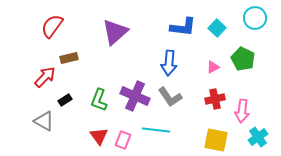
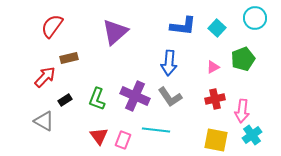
blue L-shape: moved 1 px up
green pentagon: rotated 25 degrees clockwise
green L-shape: moved 2 px left, 1 px up
cyan cross: moved 6 px left, 2 px up
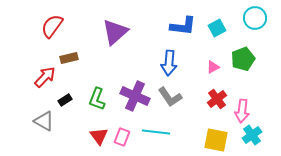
cyan square: rotated 18 degrees clockwise
red cross: moved 2 px right; rotated 24 degrees counterclockwise
cyan line: moved 2 px down
pink rectangle: moved 1 px left, 3 px up
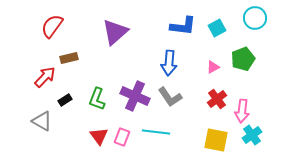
gray triangle: moved 2 px left
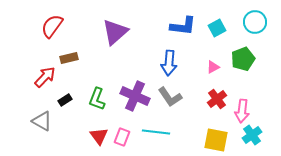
cyan circle: moved 4 px down
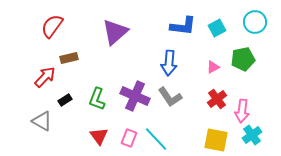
green pentagon: rotated 10 degrees clockwise
cyan line: moved 7 px down; rotated 40 degrees clockwise
pink rectangle: moved 7 px right, 1 px down
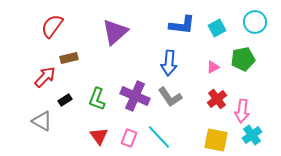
blue L-shape: moved 1 px left, 1 px up
cyan line: moved 3 px right, 2 px up
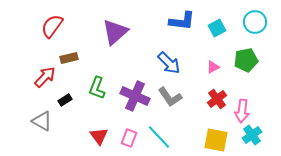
blue L-shape: moved 4 px up
green pentagon: moved 3 px right, 1 px down
blue arrow: rotated 50 degrees counterclockwise
green L-shape: moved 11 px up
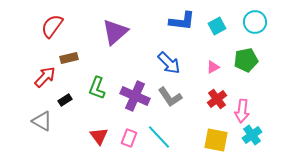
cyan square: moved 2 px up
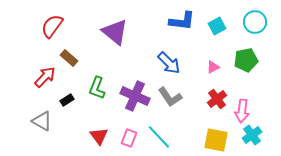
purple triangle: rotated 40 degrees counterclockwise
brown rectangle: rotated 54 degrees clockwise
black rectangle: moved 2 px right
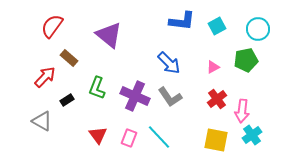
cyan circle: moved 3 px right, 7 px down
purple triangle: moved 6 px left, 3 px down
red triangle: moved 1 px left, 1 px up
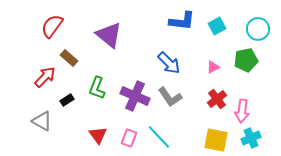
cyan cross: moved 1 px left, 3 px down; rotated 12 degrees clockwise
